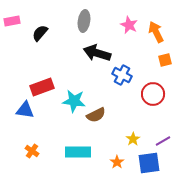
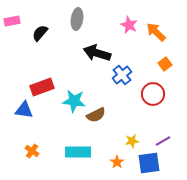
gray ellipse: moved 7 px left, 2 px up
orange arrow: rotated 20 degrees counterclockwise
orange square: moved 4 px down; rotated 24 degrees counterclockwise
blue cross: rotated 24 degrees clockwise
blue triangle: moved 1 px left
yellow star: moved 1 px left, 2 px down; rotated 24 degrees clockwise
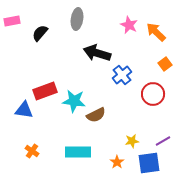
red rectangle: moved 3 px right, 4 px down
